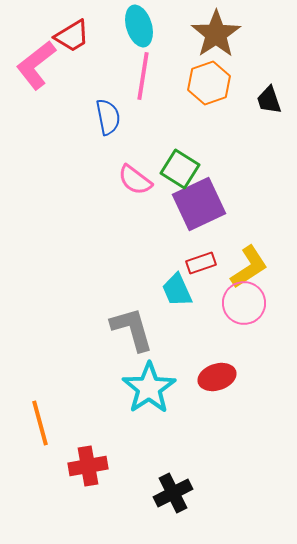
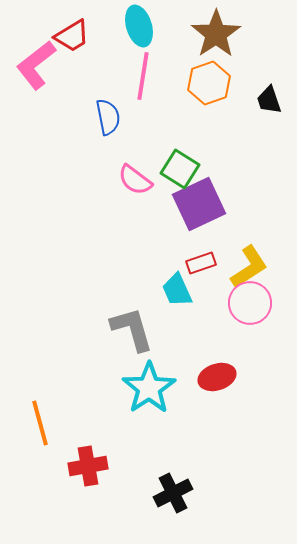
pink circle: moved 6 px right
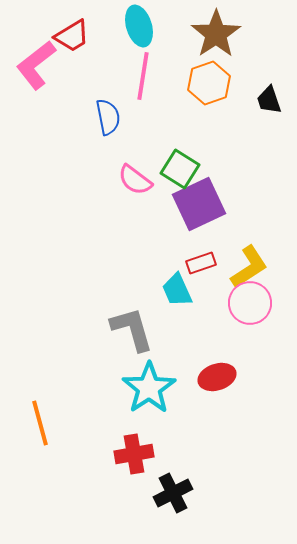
red cross: moved 46 px right, 12 px up
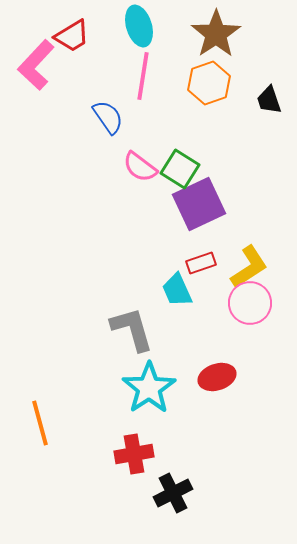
pink L-shape: rotated 9 degrees counterclockwise
blue semicircle: rotated 24 degrees counterclockwise
pink semicircle: moved 5 px right, 13 px up
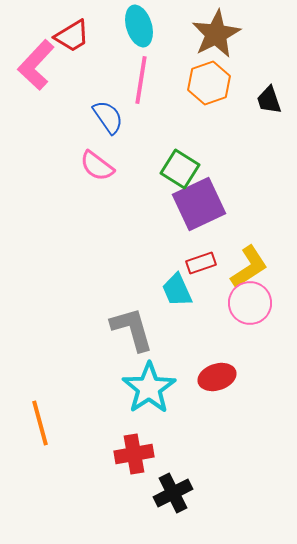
brown star: rotated 6 degrees clockwise
pink line: moved 2 px left, 4 px down
pink semicircle: moved 43 px left, 1 px up
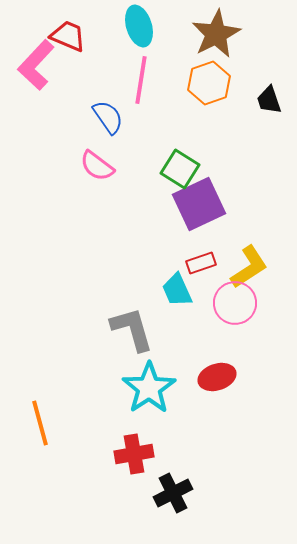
red trapezoid: moved 4 px left; rotated 126 degrees counterclockwise
pink circle: moved 15 px left
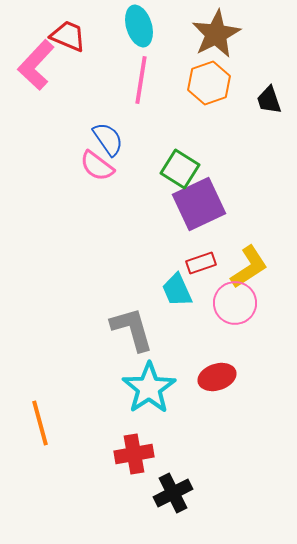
blue semicircle: moved 22 px down
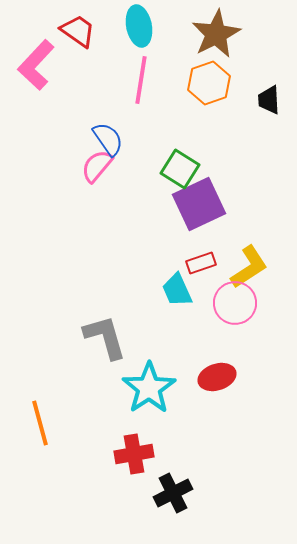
cyan ellipse: rotated 6 degrees clockwise
red trapezoid: moved 10 px right, 5 px up; rotated 12 degrees clockwise
black trapezoid: rotated 16 degrees clockwise
pink semicircle: rotated 93 degrees clockwise
gray L-shape: moved 27 px left, 8 px down
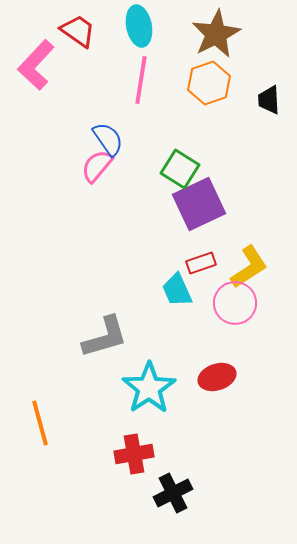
gray L-shape: rotated 90 degrees clockwise
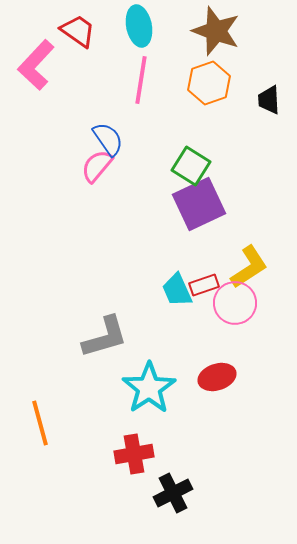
brown star: moved 3 px up; rotated 24 degrees counterclockwise
green square: moved 11 px right, 3 px up
red rectangle: moved 3 px right, 22 px down
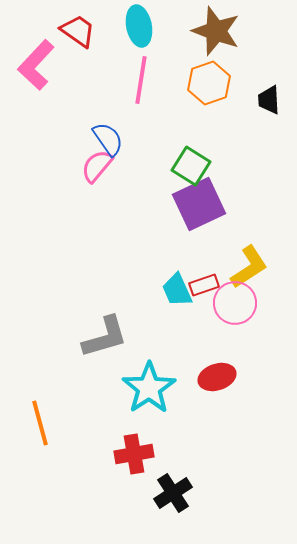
black cross: rotated 6 degrees counterclockwise
